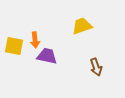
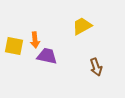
yellow trapezoid: rotated 10 degrees counterclockwise
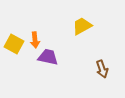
yellow square: moved 2 px up; rotated 18 degrees clockwise
purple trapezoid: moved 1 px right, 1 px down
brown arrow: moved 6 px right, 2 px down
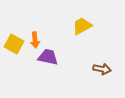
brown arrow: rotated 60 degrees counterclockwise
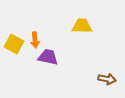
yellow trapezoid: rotated 30 degrees clockwise
brown arrow: moved 5 px right, 10 px down
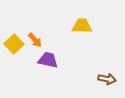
orange arrow: rotated 35 degrees counterclockwise
yellow square: rotated 18 degrees clockwise
purple trapezoid: moved 3 px down
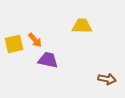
yellow square: rotated 30 degrees clockwise
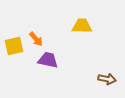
orange arrow: moved 1 px right, 1 px up
yellow square: moved 2 px down
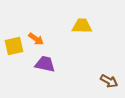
orange arrow: rotated 14 degrees counterclockwise
purple trapezoid: moved 3 px left, 4 px down
brown arrow: moved 2 px right, 2 px down; rotated 18 degrees clockwise
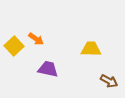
yellow trapezoid: moved 9 px right, 23 px down
yellow square: rotated 30 degrees counterclockwise
purple trapezoid: moved 3 px right, 5 px down
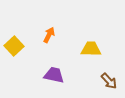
orange arrow: moved 13 px right, 4 px up; rotated 98 degrees counterclockwise
purple trapezoid: moved 6 px right, 6 px down
brown arrow: rotated 18 degrees clockwise
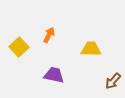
yellow square: moved 5 px right, 1 px down
brown arrow: moved 4 px right; rotated 84 degrees clockwise
